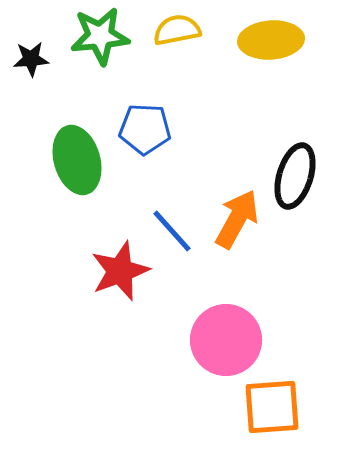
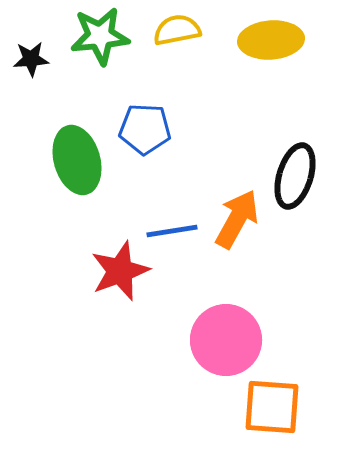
blue line: rotated 57 degrees counterclockwise
orange square: rotated 8 degrees clockwise
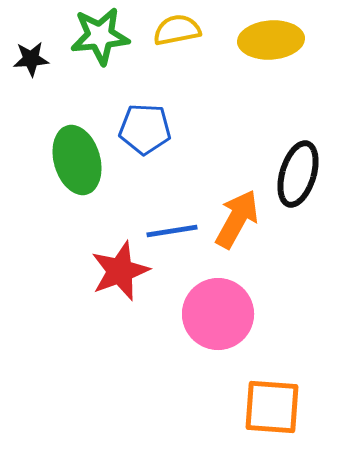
black ellipse: moved 3 px right, 2 px up
pink circle: moved 8 px left, 26 px up
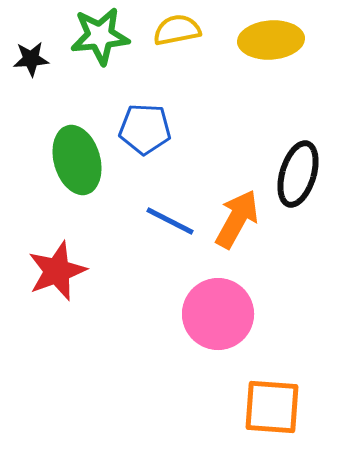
blue line: moved 2 px left, 10 px up; rotated 36 degrees clockwise
red star: moved 63 px left
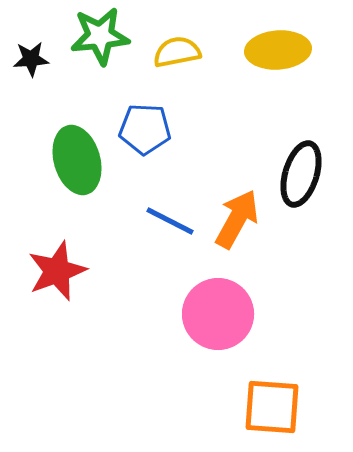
yellow semicircle: moved 22 px down
yellow ellipse: moved 7 px right, 10 px down
black ellipse: moved 3 px right
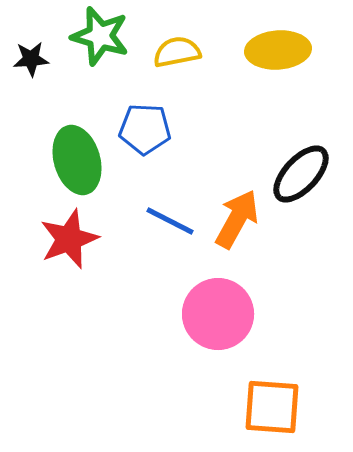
green star: rotated 22 degrees clockwise
black ellipse: rotated 26 degrees clockwise
red star: moved 12 px right, 32 px up
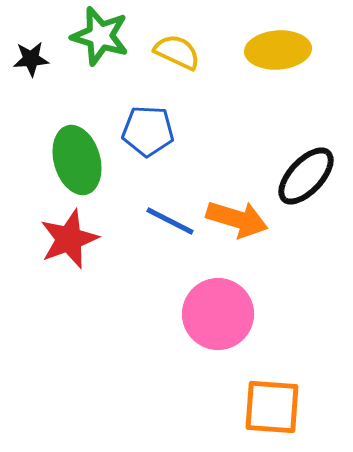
yellow semicircle: rotated 36 degrees clockwise
blue pentagon: moved 3 px right, 2 px down
black ellipse: moved 5 px right, 2 px down
orange arrow: rotated 78 degrees clockwise
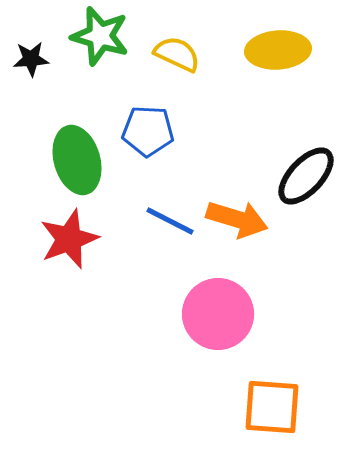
yellow semicircle: moved 2 px down
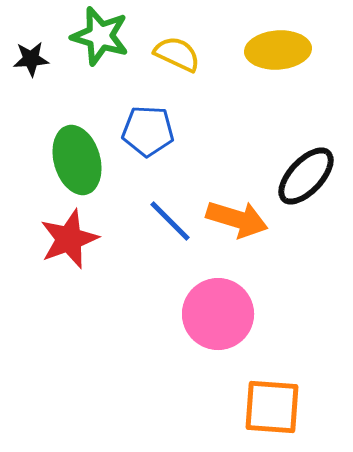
blue line: rotated 18 degrees clockwise
